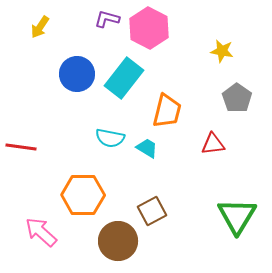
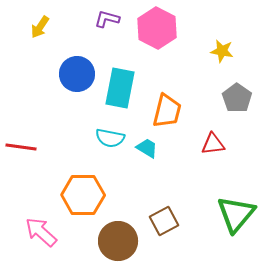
pink hexagon: moved 8 px right
cyan rectangle: moved 4 px left, 10 px down; rotated 27 degrees counterclockwise
brown square: moved 12 px right, 10 px down
green triangle: moved 1 px left, 2 px up; rotated 9 degrees clockwise
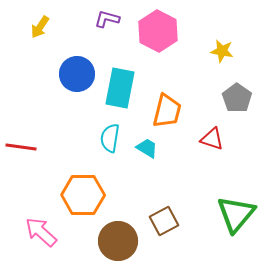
pink hexagon: moved 1 px right, 3 px down
cyan semicircle: rotated 88 degrees clockwise
red triangle: moved 1 px left, 5 px up; rotated 25 degrees clockwise
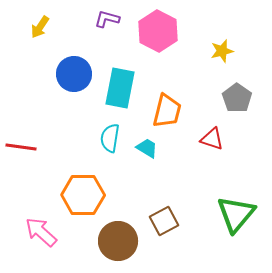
yellow star: rotated 25 degrees counterclockwise
blue circle: moved 3 px left
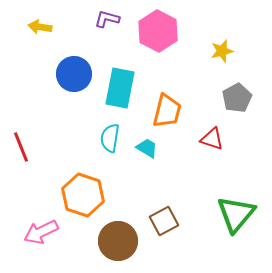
yellow arrow: rotated 65 degrees clockwise
gray pentagon: rotated 8 degrees clockwise
red line: rotated 60 degrees clockwise
orange hexagon: rotated 18 degrees clockwise
pink arrow: rotated 68 degrees counterclockwise
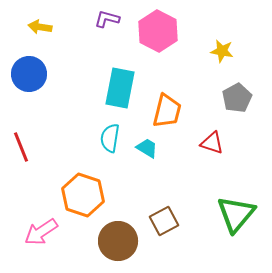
yellow star: rotated 25 degrees clockwise
blue circle: moved 45 px left
red triangle: moved 4 px down
pink arrow: rotated 8 degrees counterclockwise
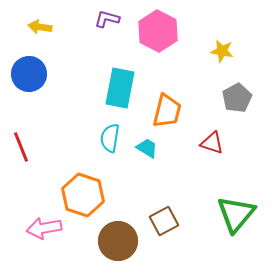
pink arrow: moved 3 px right, 4 px up; rotated 24 degrees clockwise
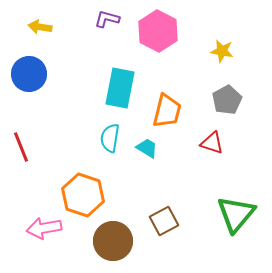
gray pentagon: moved 10 px left, 2 px down
brown circle: moved 5 px left
